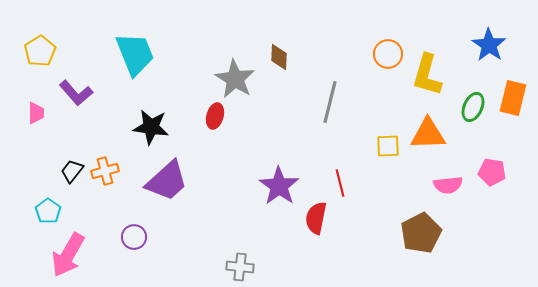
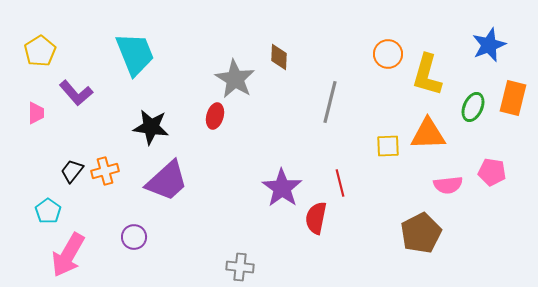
blue star: rotated 16 degrees clockwise
purple star: moved 3 px right, 2 px down
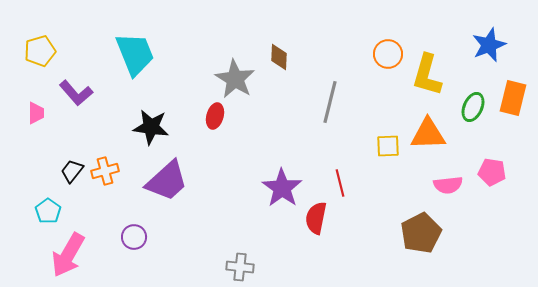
yellow pentagon: rotated 16 degrees clockwise
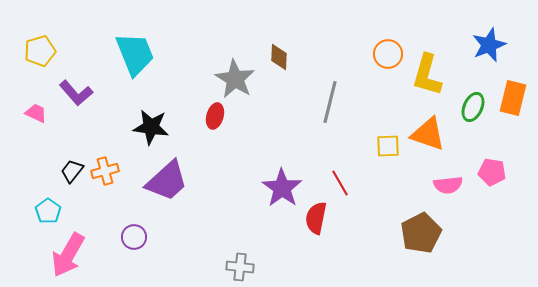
pink trapezoid: rotated 65 degrees counterclockwise
orange triangle: rotated 21 degrees clockwise
red line: rotated 16 degrees counterclockwise
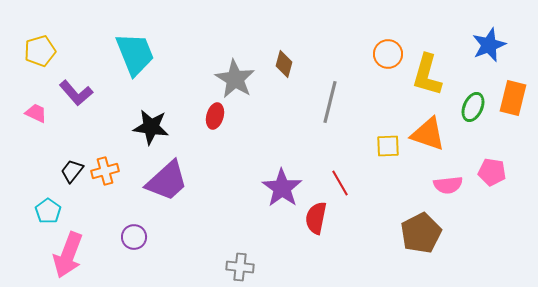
brown diamond: moved 5 px right, 7 px down; rotated 12 degrees clockwise
pink arrow: rotated 9 degrees counterclockwise
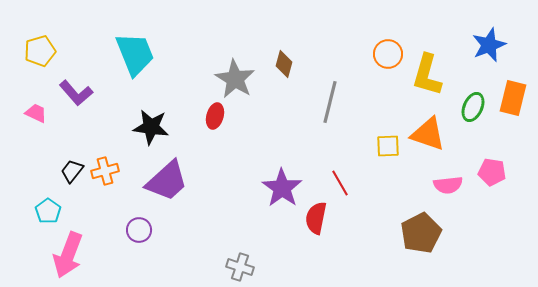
purple circle: moved 5 px right, 7 px up
gray cross: rotated 12 degrees clockwise
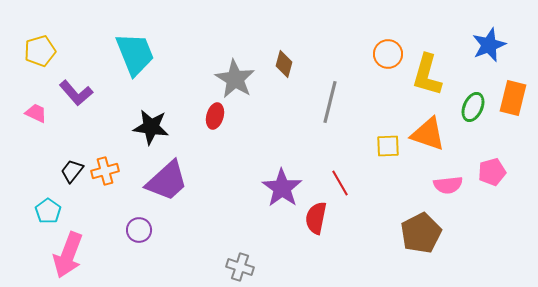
pink pentagon: rotated 24 degrees counterclockwise
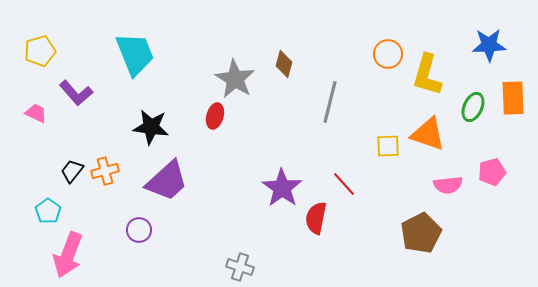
blue star: rotated 20 degrees clockwise
orange rectangle: rotated 16 degrees counterclockwise
red line: moved 4 px right, 1 px down; rotated 12 degrees counterclockwise
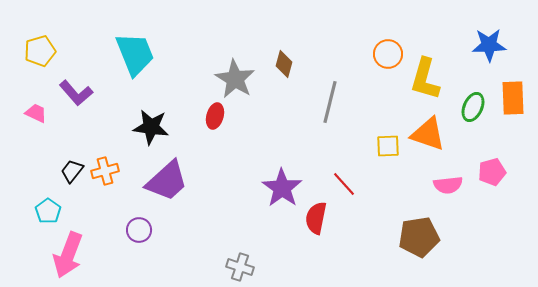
yellow L-shape: moved 2 px left, 4 px down
brown pentagon: moved 2 px left, 4 px down; rotated 18 degrees clockwise
